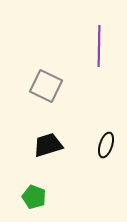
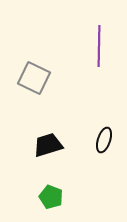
gray square: moved 12 px left, 8 px up
black ellipse: moved 2 px left, 5 px up
green pentagon: moved 17 px right
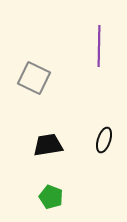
black trapezoid: rotated 8 degrees clockwise
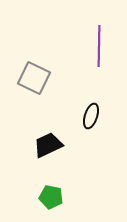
black ellipse: moved 13 px left, 24 px up
black trapezoid: rotated 16 degrees counterclockwise
green pentagon: rotated 10 degrees counterclockwise
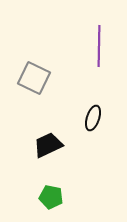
black ellipse: moved 2 px right, 2 px down
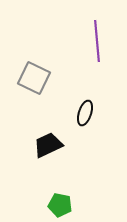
purple line: moved 2 px left, 5 px up; rotated 6 degrees counterclockwise
black ellipse: moved 8 px left, 5 px up
green pentagon: moved 9 px right, 8 px down
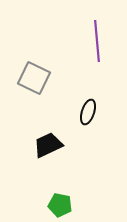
black ellipse: moved 3 px right, 1 px up
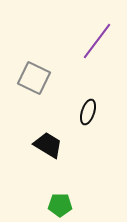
purple line: rotated 42 degrees clockwise
black trapezoid: rotated 56 degrees clockwise
green pentagon: rotated 10 degrees counterclockwise
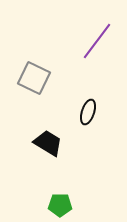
black trapezoid: moved 2 px up
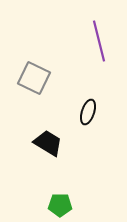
purple line: moved 2 px right; rotated 51 degrees counterclockwise
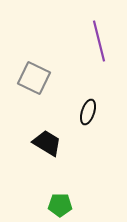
black trapezoid: moved 1 px left
